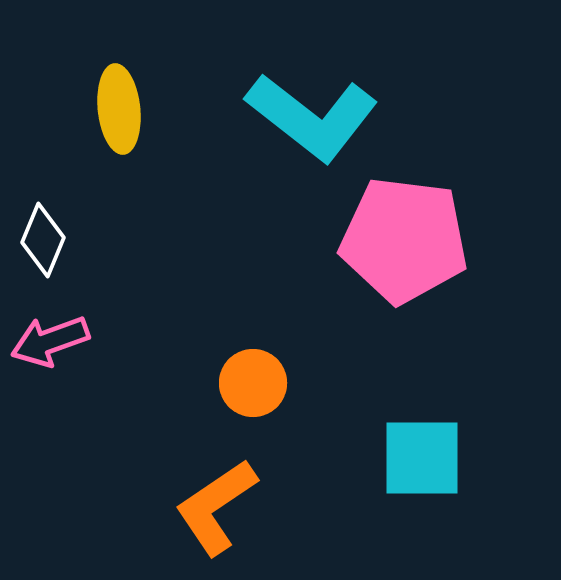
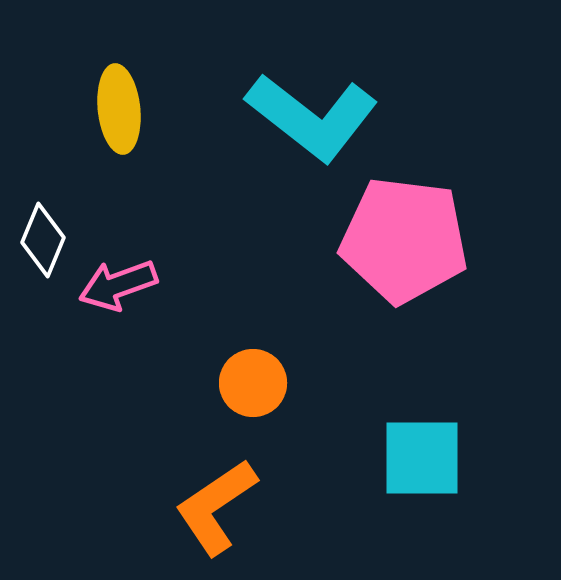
pink arrow: moved 68 px right, 56 px up
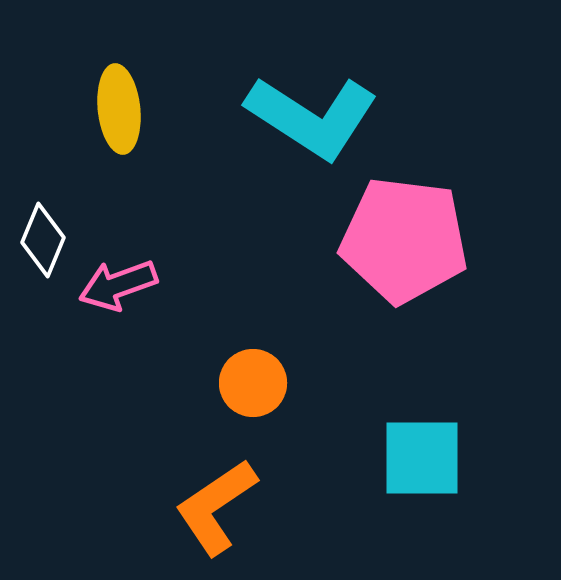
cyan L-shape: rotated 5 degrees counterclockwise
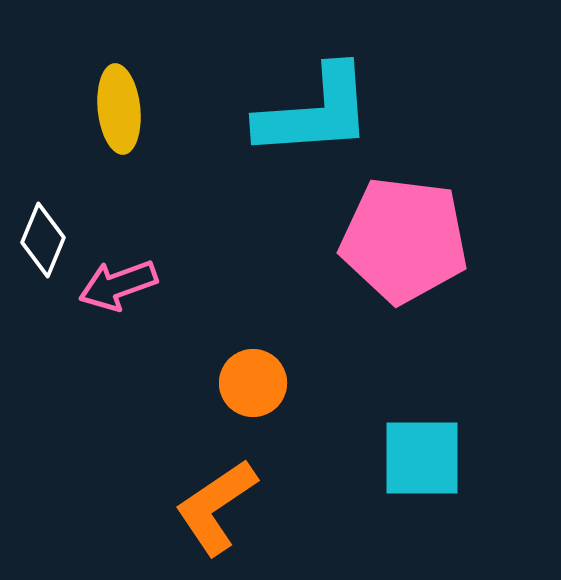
cyan L-shape: moved 3 px right, 5 px up; rotated 37 degrees counterclockwise
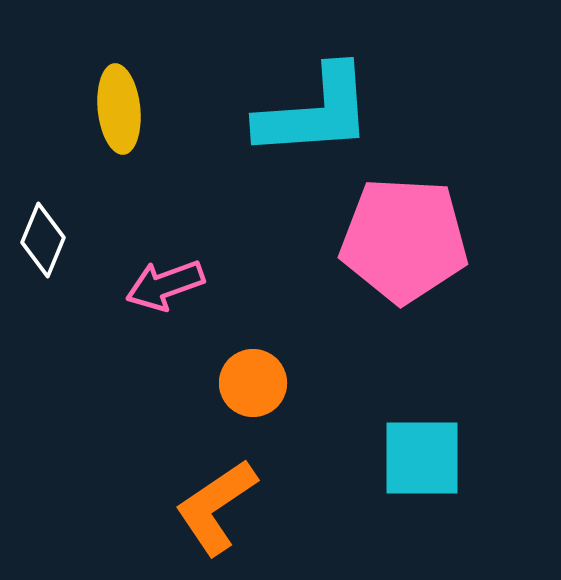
pink pentagon: rotated 4 degrees counterclockwise
pink arrow: moved 47 px right
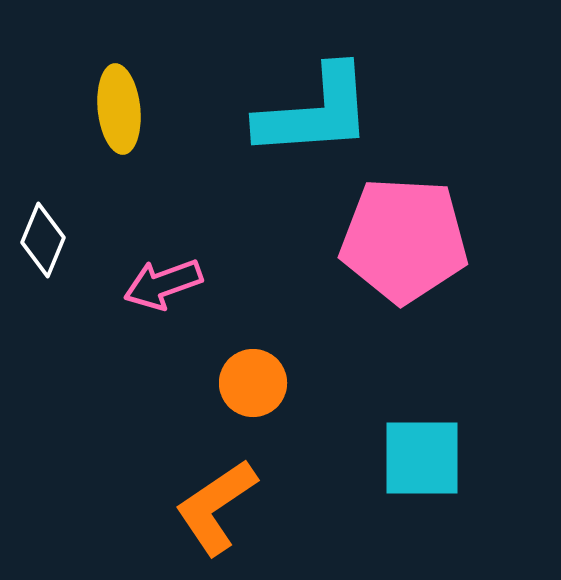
pink arrow: moved 2 px left, 1 px up
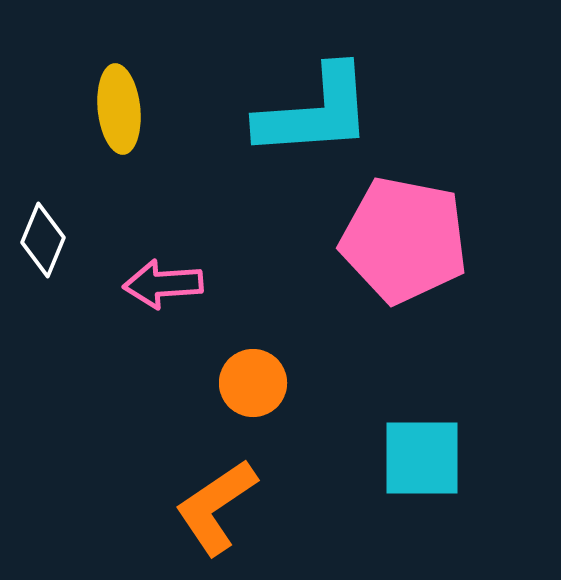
pink pentagon: rotated 8 degrees clockwise
pink arrow: rotated 16 degrees clockwise
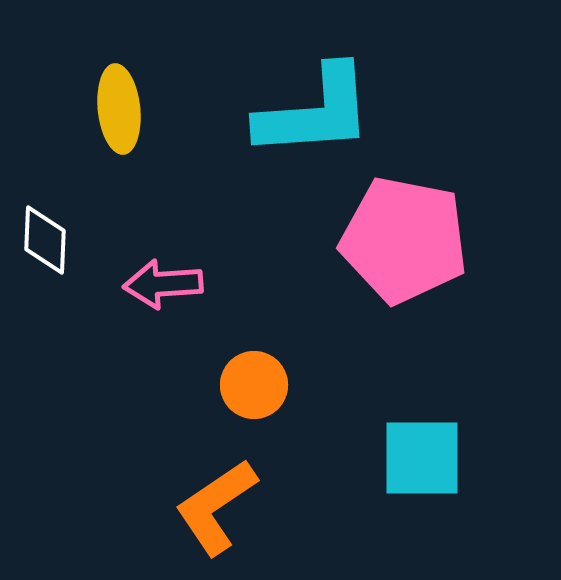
white diamond: moved 2 px right; rotated 20 degrees counterclockwise
orange circle: moved 1 px right, 2 px down
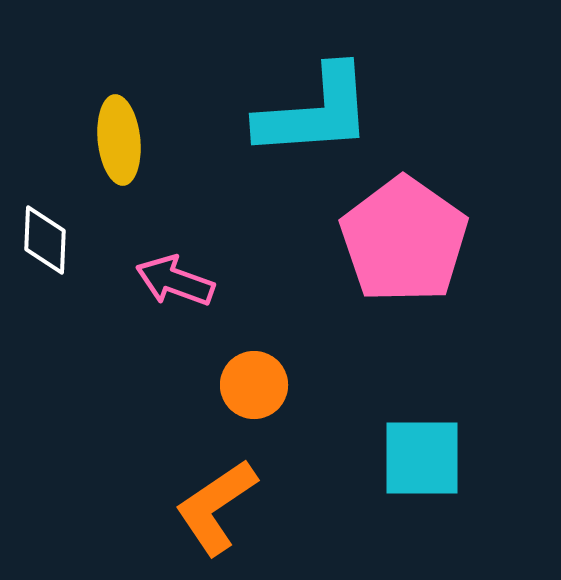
yellow ellipse: moved 31 px down
pink pentagon: rotated 24 degrees clockwise
pink arrow: moved 12 px right, 3 px up; rotated 24 degrees clockwise
